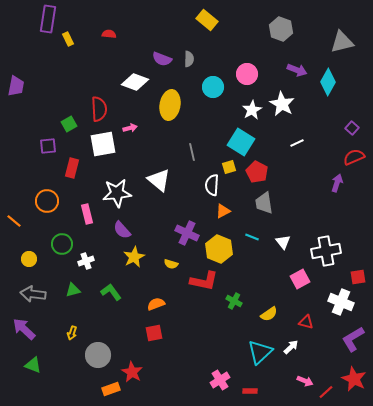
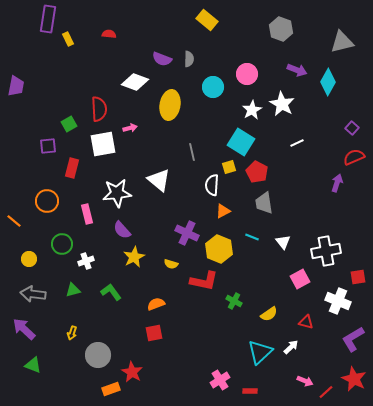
white cross at (341, 302): moved 3 px left, 1 px up
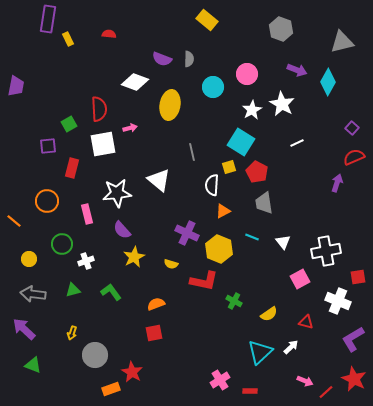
gray circle at (98, 355): moved 3 px left
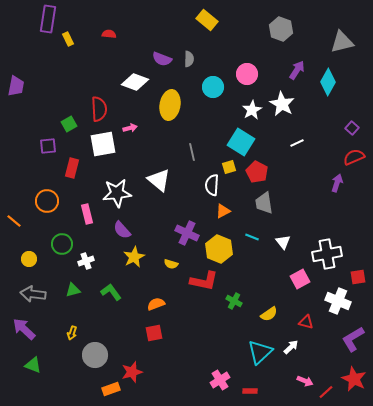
purple arrow at (297, 70): rotated 78 degrees counterclockwise
white cross at (326, 251): moved 1 px right, 3 px down
red star at (132, 372): rotated 25 degrees clockwise
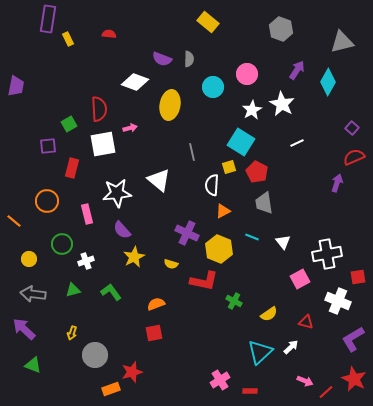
yellow rectangle at (207, 20): moved 1 px right, 2 px down
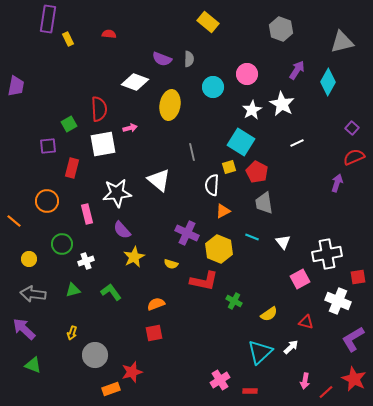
pink arrow at (305, 381): rotated 77 degrees clockwise
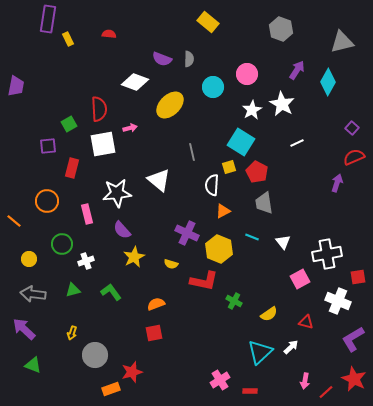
yellow ellipse at (170, 105): rotated 36 degrees clockwise
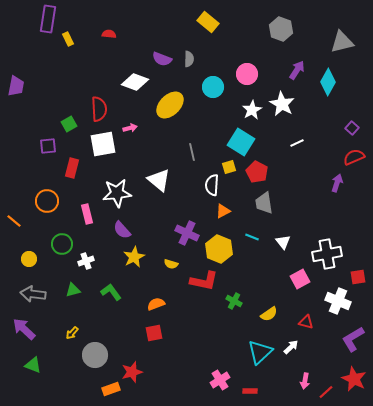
yellow arrow at (72, 333): rotated 24 degrees clockwise
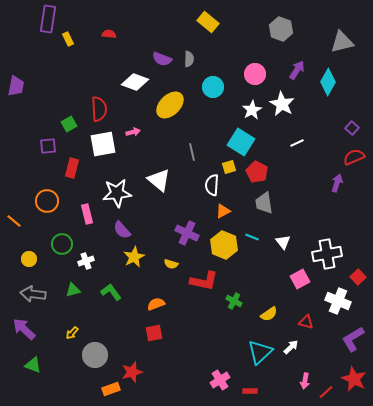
pink circle at (247, 74): moved 8 px right
pink arrow at (130, 128): moved 3 px right, 4 px down
yellow hexagon at (219, 249): moved 5 px right, 4 px up
red square at (358, 277): rotated 35 degrees counterclockwise
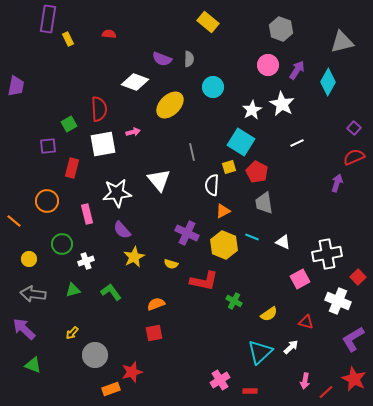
pink circle at (255, 74): moved 13 px right, 9 px up
purple square at (352, 128): moved 2 px right
white triangle at (159, 180): rotated 10 degrees clockwise
white triangle at (283, 242): rotated 28 degrees counterclockwise
